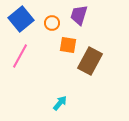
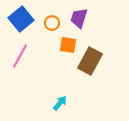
purple trapezoid: moved 3 px down
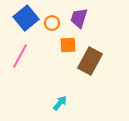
blue square: moved 5 px right, 1 px up
orange square: rotated 12 degrees counterclockwise
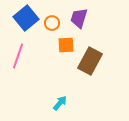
orange square: moved 2 px left
pink line: moved 2 px left; rotated 10 degrees counterclockwise
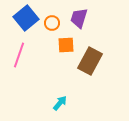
pink line: moved 1 px right, 1 px up
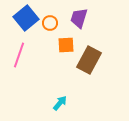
orange circle: moved 2 px left
brown rectangle: moved 1 px left, 1 px up
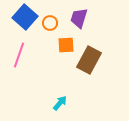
blue square: moved 1 px left, 1 px up; rotated 10 degrees counterclockwise
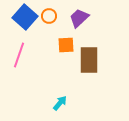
purple trapezoid: rotated 30 degrees clockwise
orange circle: moved 1 px left, 7 px up
brown rectangle: rotated 28 degrees counterclockwise
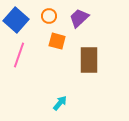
blue square: moved 9 px left, 3 px down
orange square: moved 9 px left, 4 px up; rotated 18 degrees clockwise
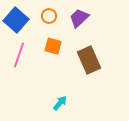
orange square: moved 4 px left, 5 px down
brown rectangle: rotated 24 degrees counterclockwise
